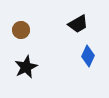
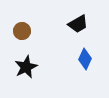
brown circle: moved 1 px right, 1 px down
blue diamond: moved 3 px left, 3 px down
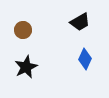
black trapezoid: moved 2 px right, 2 px up
brown circle: moved 1 px right, 1 px up
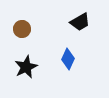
brown circle: moved 1 px left, 1 px up
blue diamond: moved 17 px left
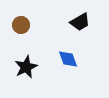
brown circle: moved 1 px left, 4 px up
blue diamond: rotated 45 degrees counterclockwise
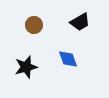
brown circle: moved 13 px right
black star: rotated 10 degrees clockwise
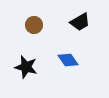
blue diamond: moved 1 px down; rotated 15 degrees counterclockwise
black star: rotated 30 degrees clockwise
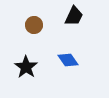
black trapezoid: moved 6 px left, 6 px up; rotated 35 degrees counterclockwise
black star: rotated 20 degrees clockwise
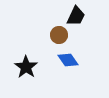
black trapezoid: moved 2 px right
brown circle: moved 25 px right, 10 px down
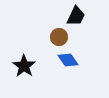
brown circle: moved 2 px down
black star: moved 2 px left, 1 px up
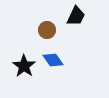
brown circle: moved 12 px left, 7 px up
blue diamond: moved 15 px left
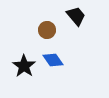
black trapezoid: rotated 65 degrees counterclockwise
